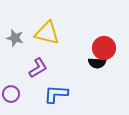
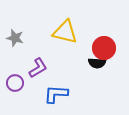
yellow triangle: moved 18 px right, 1 px up
purple circle: moved 4 px right, 11 px up
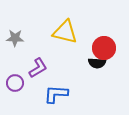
gray star: rotated 12 degrees counterclockwise
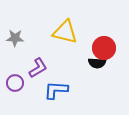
blue L-shape: moved 4 px up
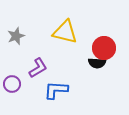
gray star: moved 1 px right, 2 px up; rotated 24 degrees counterclockwise
purple circle: moved 3 px left, 1 px down
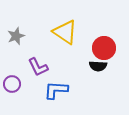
yellow triangle: rotated 20 degrees clockwise
black semicircle: moved 1 px right, 3 px down
purple L-shape: moved 1 px up; rotated 95 degrees clockwise
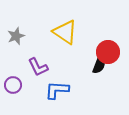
red circle: moved 4 px right, 4 px down
black semicircle: moved 1 px right, 1 px up; rotated 72 degrees counterclockwise
purple circle: moved 1 px right, 1 px down
blue L-shape: moved 1 px right
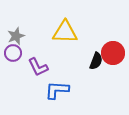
yellow triangle: rotated 32 degrees counterclockwise
red circle: moved 5 px right, 1 px down
black semicircle: moved 3 px left, 4 px up
purple circle: moved 32 px up
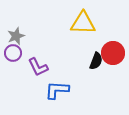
yellow triangle: moved 18 px right, 9 px up
